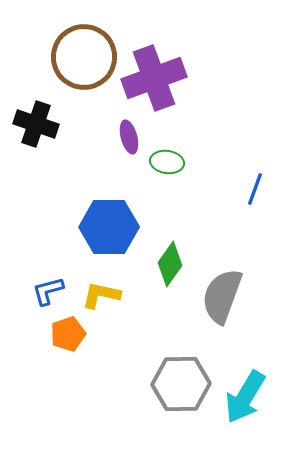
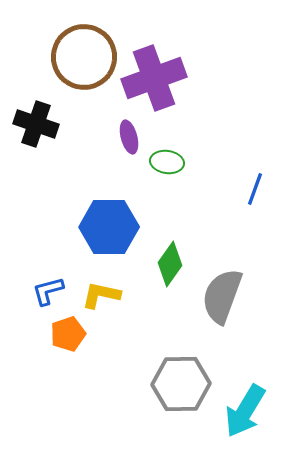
cyan arrow: moved 14 px down
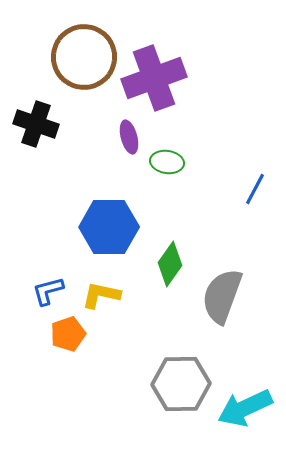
blue line: rotated 8 degrees clockwise
cyan arrow: moved 3 px up; rotated 34 degrees clockwise
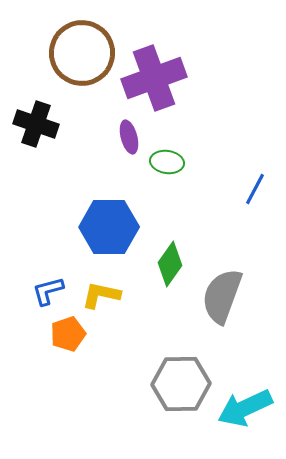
brown circle: moved 2 px left, 4 px up
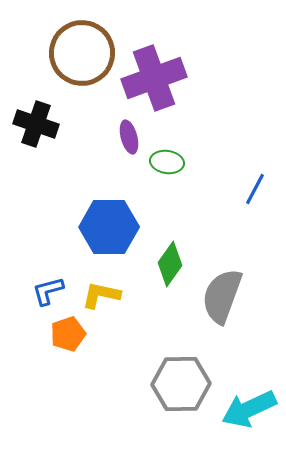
cyan arrow: moved 4 px right, 1 px down
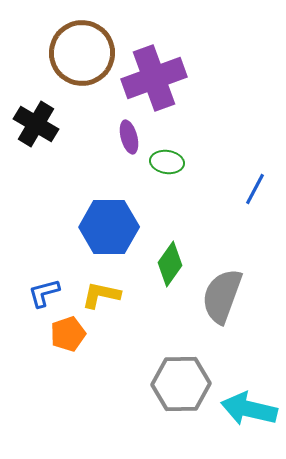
black cross: rotated 12 degrees clockwise
blue L-shape: moved 4 px left, 2 px down
cyan arrow: rotated 38 degrees clockwise
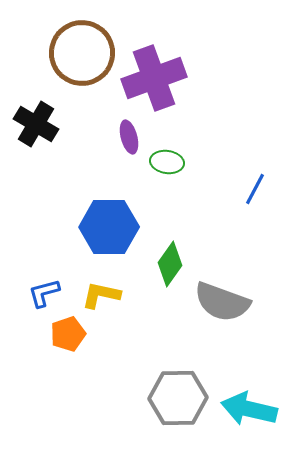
gray semicircle: moved 6 px down; rotated 90 degrees counterclockwise
gray hexagon: moved 3 px left, 14 px down
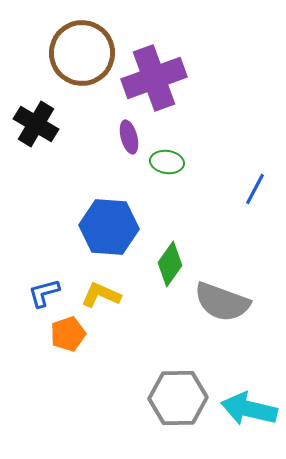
blue hexagon: rotated 4 degrees clockwise
yellow L-shape: rotated 12 degrees clockwise
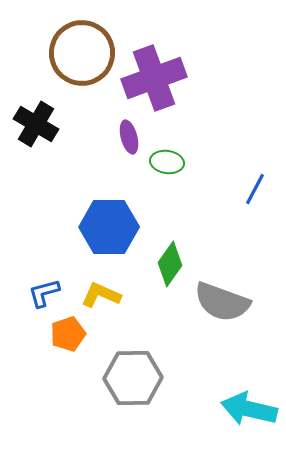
blue hexagon: rotated 4 degrees counterclockwise
gray hexagon: moved 45 px left, 20 px up
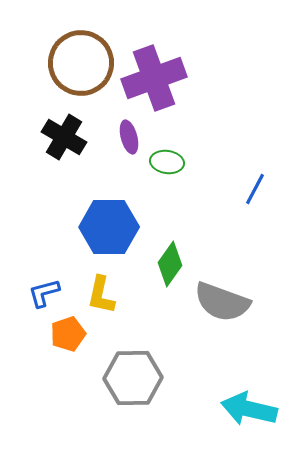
brown circle: moved 1 px left, 10 px down
black cross: moved 28 px right, 13 px down
yellow L-shape: rotated 102 degrees counterclockwise
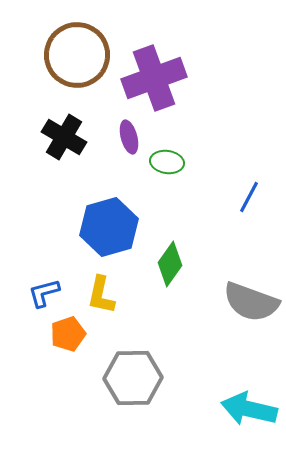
brown circle: moved 4 px left, 8 px up
blue line: moved 6 px left, 8 px down
blue hexagon: rotated 16 degrees counterclockwise
gray semicircle: moved 29 px right
